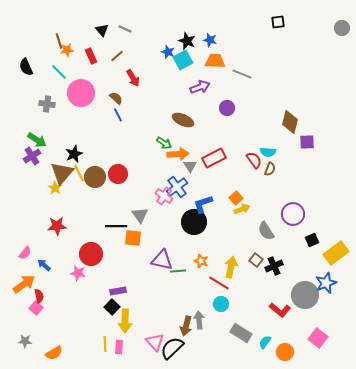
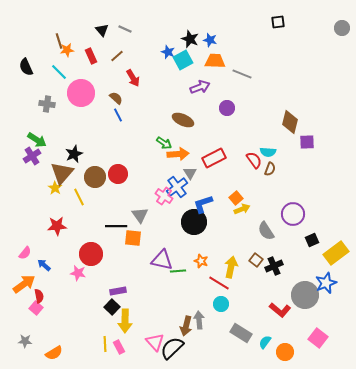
black star at (187, 41): moved 3 px right, 2 px up
gray triangle at (190, 166): moved 7 px down
yellow line at (79, 173): moved 24 px down
pink rectangle at (119, 347): rotated 32 degrees counterclockwise
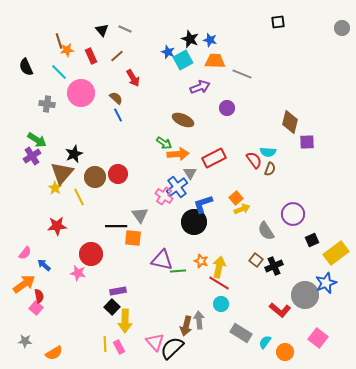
yellow arrow at (231, 267): moved 12 px left
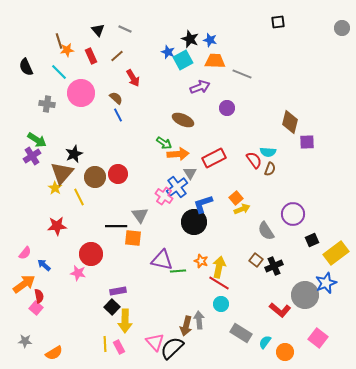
black triangle at (102, 30): moved 4 px left
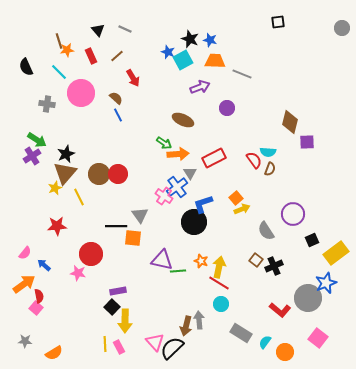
black star at (74, 154): moved 8 px left
brown triangle at (62, 173): moved 3 px right
brown circle at (95, 177): moved 4 px right, 3 px up
yellow star at (55, 188): rotated 16 degrees clockwise
gray circle at (305, 295): moved 3 px right, 3 px down
